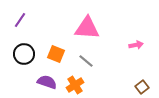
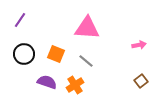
pink arrow: moved 3 px right
brown square: moved 1 px left, 6 px up
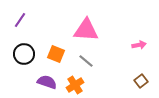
pink triangle: moved 1 px left, 2 px down
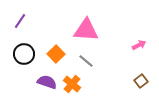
purple line: moved 1 px down
pink arrow: rotated 16 degrees counterclockwise
orange square: rotated 24 degrees clockwise
orange cross: moved 3 px left, 1 px up; rotated 18 degrees counterclockwise
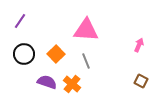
pink arrow: rotated 40 degrees counterclockwise
gray line: rotated 28 degrees clockwise
brown square: rotated 24 degrees counterclockwise
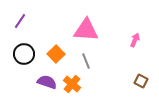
pink arrow: moved 4 px left, 5 px up
